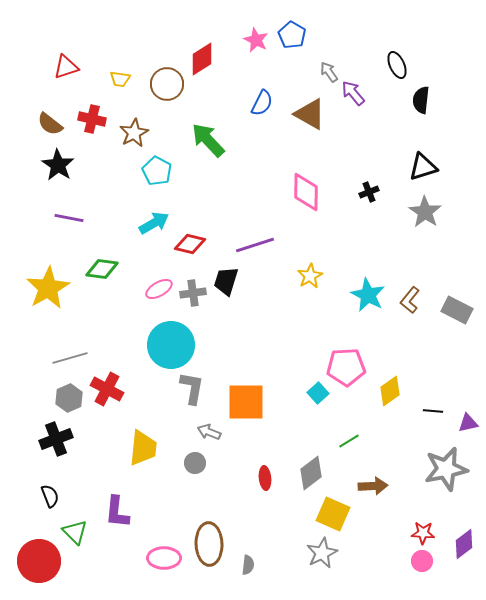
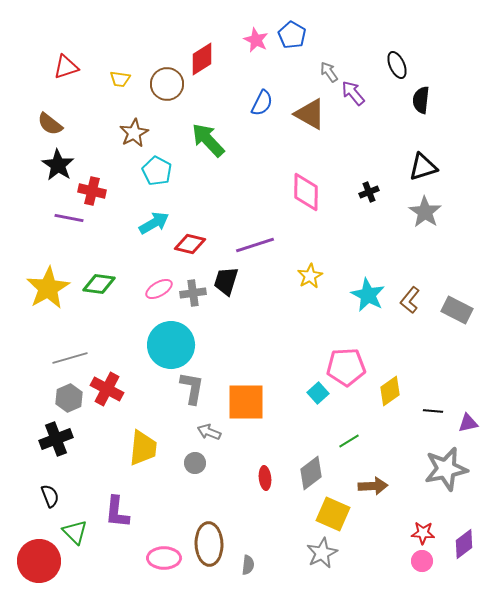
red cross at (92, 119): moved 72 px down
green diamond at (102, 269): moved 3 px left, 15 px down
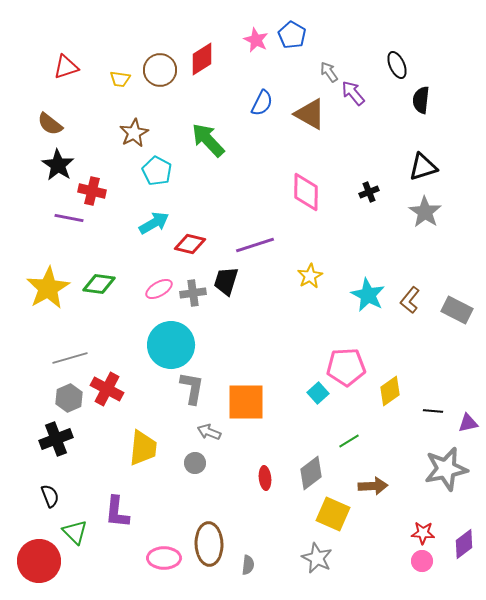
brown circle at (167, 84): moved 7 px left, 14 px up
gray star at (322, 553): moved 5 px left, 5 px down; rotated 20 degrees counterclockwise
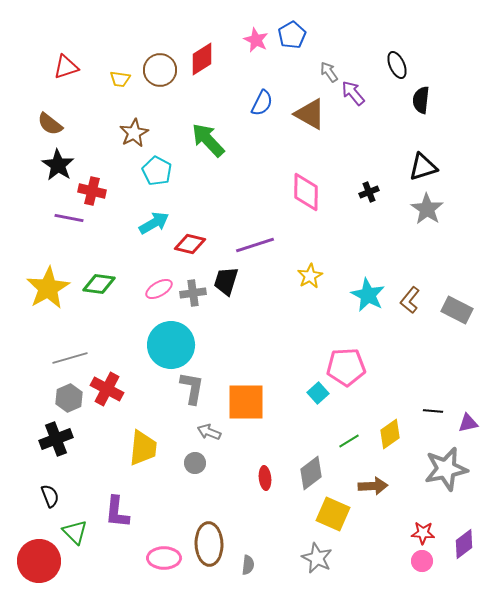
blue pentagon at (292, 35): rotated 12 degrees clockwise
gray star at (425, 212): moved 2 px right, 3 px up
yellow diamond at (390, 391): moved 43 px down
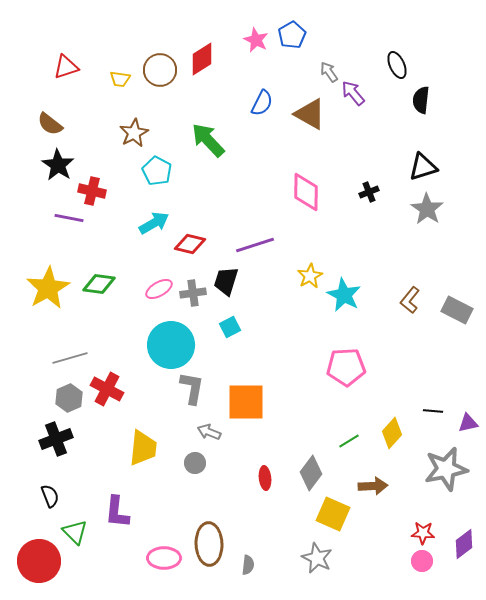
cyan star at (368, 295): moved 24 px left
cyan square at (318, 393): moved 88 px left, 66 px up; rotated 15 degrees clockwise
yellow diamond at (390, 434): moved 2 px right, 1 px up; rotated 12 degrees counterclockwise
gray diamond at (311, 473): rotated 16 degrees counterclockwise
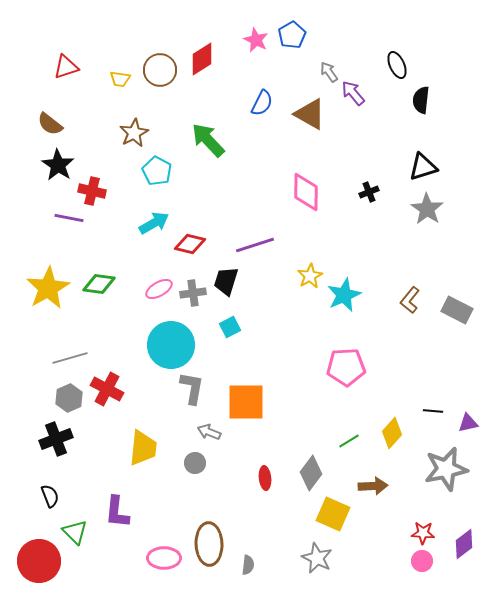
cyan star at (344, 295): rotated 20 degrees clockwise
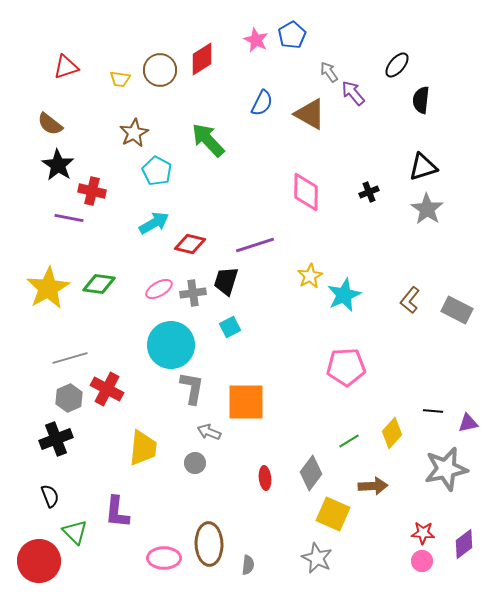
black ellipse at (397, 65): rotated 64 degrees clockwise
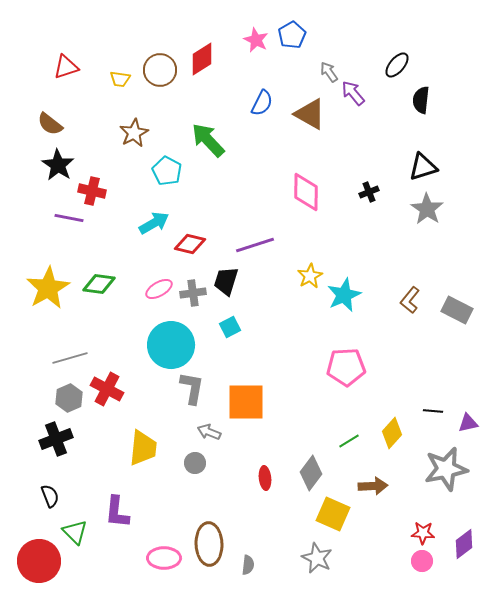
cyan pentagon at (157, 171): moved 10 px right
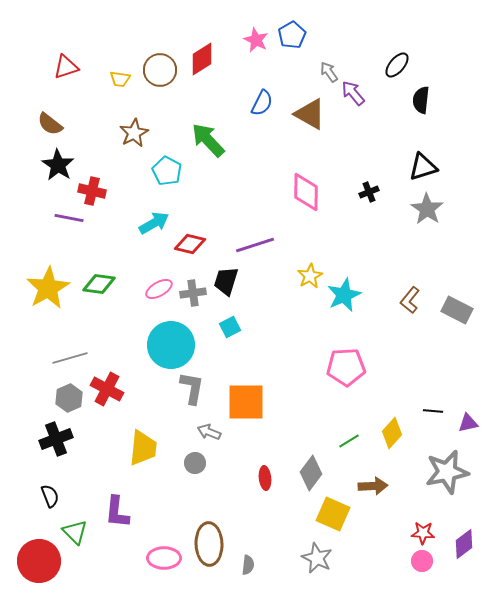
gray star at (446, 469): moved 1 px right, 3 px down
